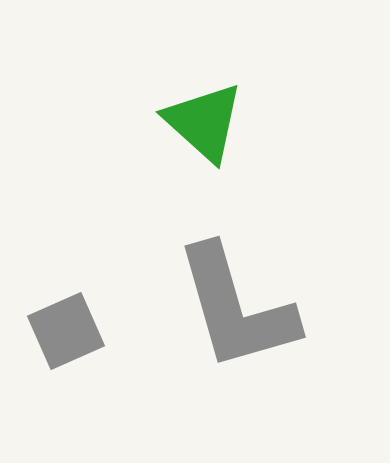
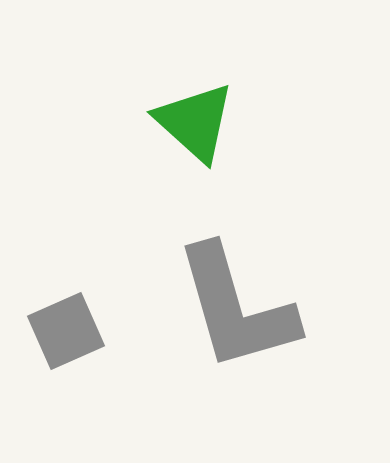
green triangle: moved 9 px left
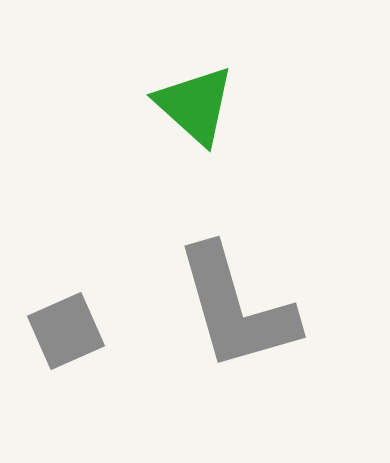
green triangle: moved 17 px up
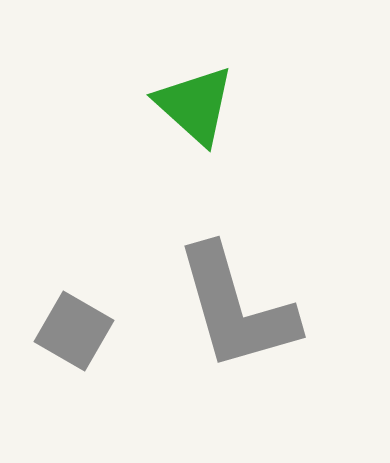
gray square: moved 8 px right; rotated 36 degrees counterclockwise
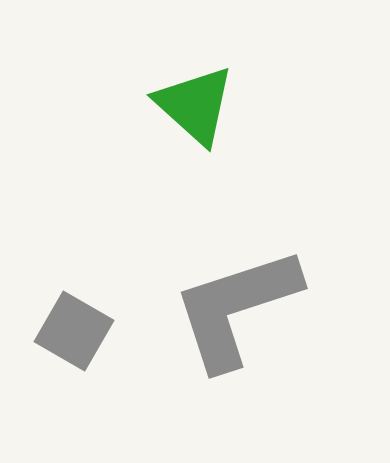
gray L-shape: rotated 88 degrees clockwise
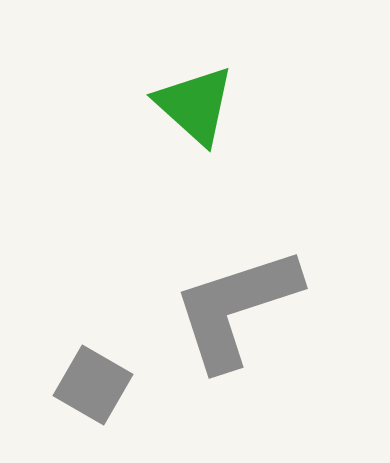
gray square: moved 19 px right, 54 px down
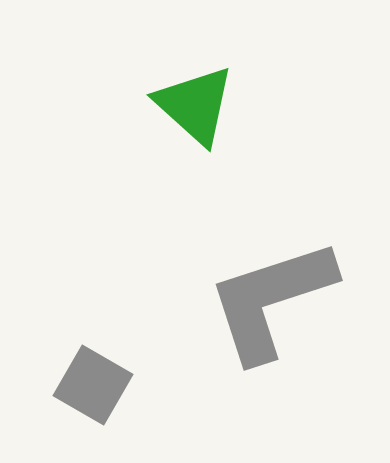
gray L-shape: moved 35 px right, 8 px up
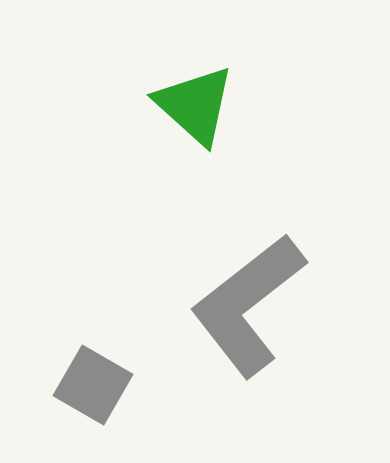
gray L-shape: moved 23 px left, 5 px down; rotated 20 degrees counterclockwise
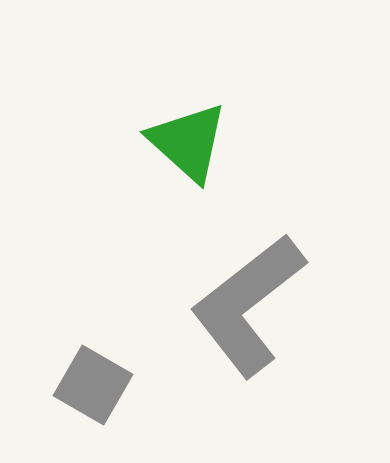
green triangle: moved 7 px left, 37 px down
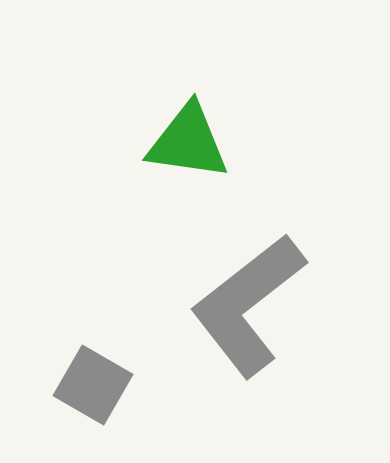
green triangle: rotated 34 degrees counterclockwise
